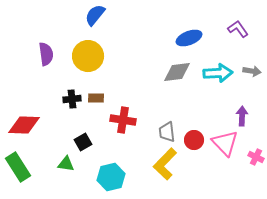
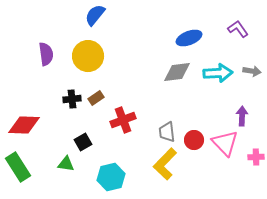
brown rectangle: rotated 35 degrees counterclockwise
red cross: rotated 30 degrees counterclockwise
pink cross: rotated 28 degrees counterclockwise
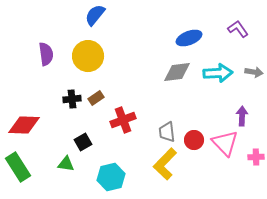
gray arrow: moved 2 px right, 1 px down
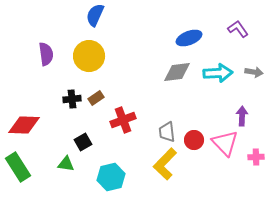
blue semicircle: rotated 15 degrees counterclockwise
yellow circle: moved 1 px right
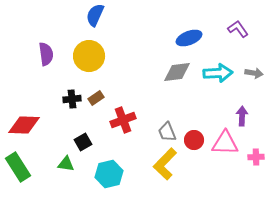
gray arrow: moved 1 px down
gray trapezoid: rotated 15 degrees counterclockwise
pink triangle: rotated 44 degrees counterclockwise
cyan hexagon: moved 2 px left, 3 px up
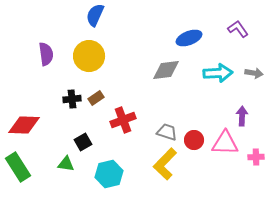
gray diamond: moved 11 px left, 2 px up
gray trapezoid: rotated 130 degrees clockwise
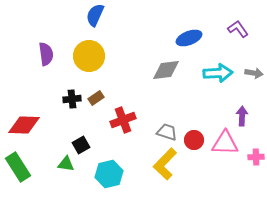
black square: moved 2 px left, 3 px down
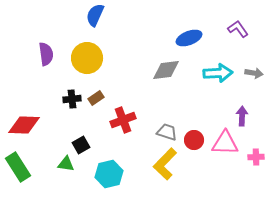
yellow circle: moved 2 px left, 2 px down
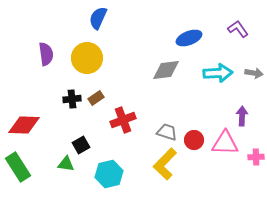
blue semicircle: moved 3 px right, 3 px down
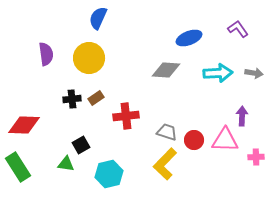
yellow circle: moved 2 px right
gray diamond: rotated 12 degrees clockwise
red cross: moved 3 px right, 4 px up; rotated 15 degrees clockwise
pink triangle: moved 3 px up
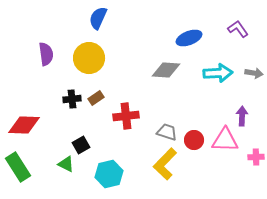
green triangle: rotated 18 degrees clockwise
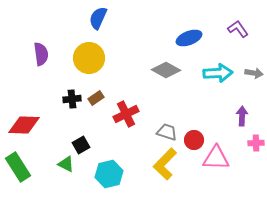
purple semicircle: moved 5 px left
gray diamond: rotated 24 degrees clockwise
red cross: moved 2 px up; rotated 20 degrees counterclockwise
pink triangle: moved 9 px left, 18 px down
pink cross: moved 14 px up
